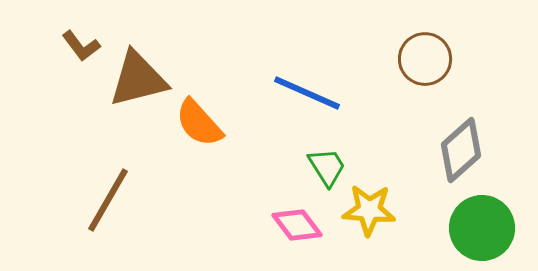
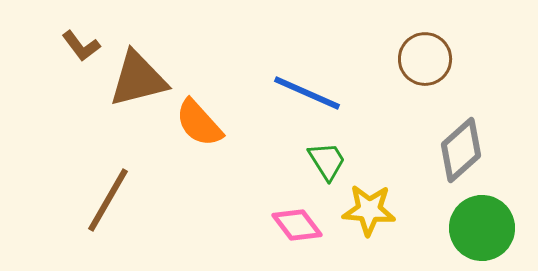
green trapezoid: moved 6 px up
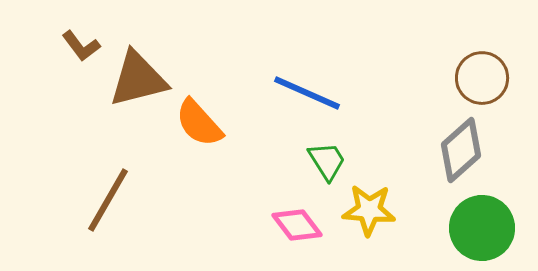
brown circle: moved 57 px right, 19 px down
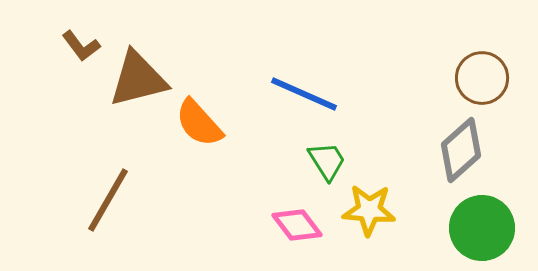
blue line: moved 3 px left, 1 px down
